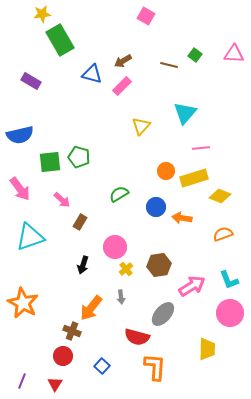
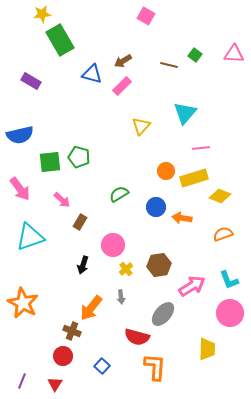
pink circle at (115, 247): moved 2 px left, 2 px up
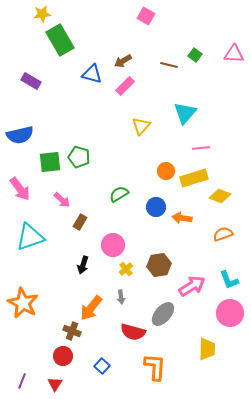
pink rectangle at (122, 86): moved 3 px right
red semicircle at (137, 337): moved 4 px left, 5 px up
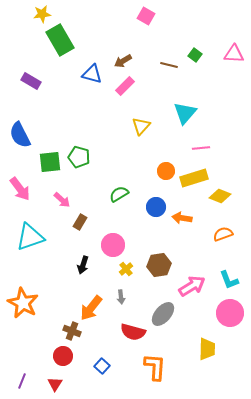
blue semicircle at (20, 135): rotated 76 degrees clockwise
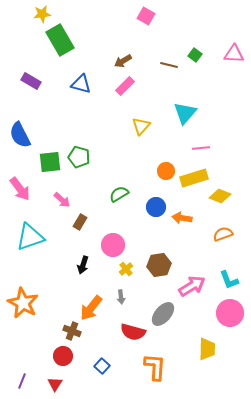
blue triangle at (92, 74): moved 11 px left, 10 px down
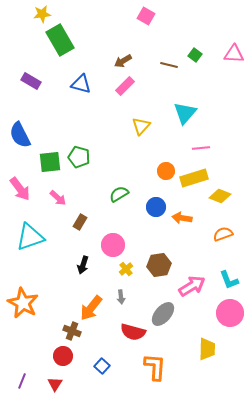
pink arrow at (62, 200): moved 4 px left, 2 px up
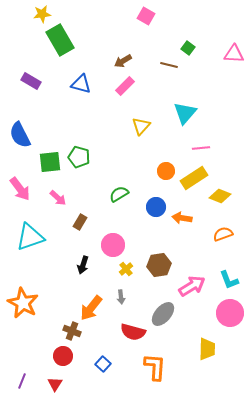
green square at (195, 55): moved 7 px left, 7 px up
yellow rectangle at (194, 178): rotated 16 degrees counterclockwise
blue square at (102, 366): moved 1 px right, 2 px up
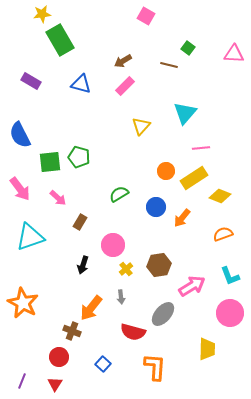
orange arrow at (182, 218): rotated 60 degrees counterclockwise
cyan L-shape at (229, 280): moved 1 px right, 4 px up
red circle at (63, 356): moved 4 px left, 1 px down
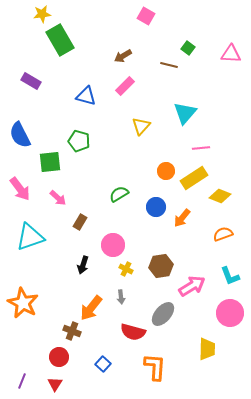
pink triangle at (234, 54): moved 3 px left
brown arrow at (123, 61): moved 5 px up
blue triangle at (81, 84): moved 5 px right, 12 px down
green pentagon at (79, 157): moved 16 px up
brown hexagon at (159, 265): moved 2 px right, 1 px down
yellow cross at (126, 269): rotated 24 degrees counterclockwise
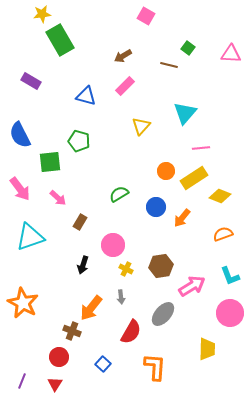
red semicircle at (133, 332): moved 2 px left; rotated 75 degrees counterclockwise
